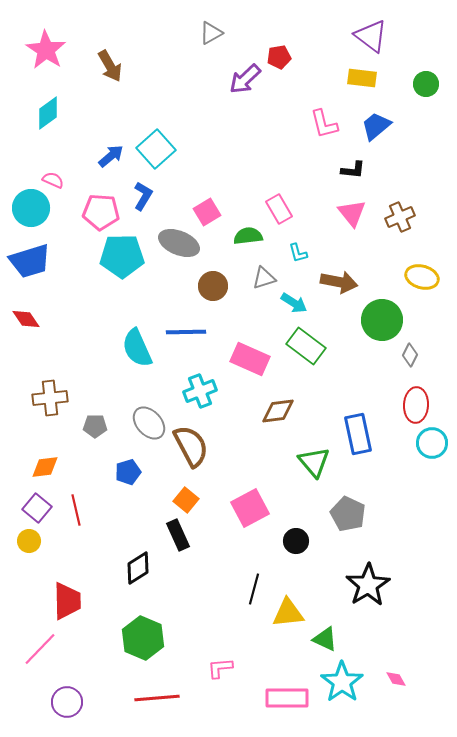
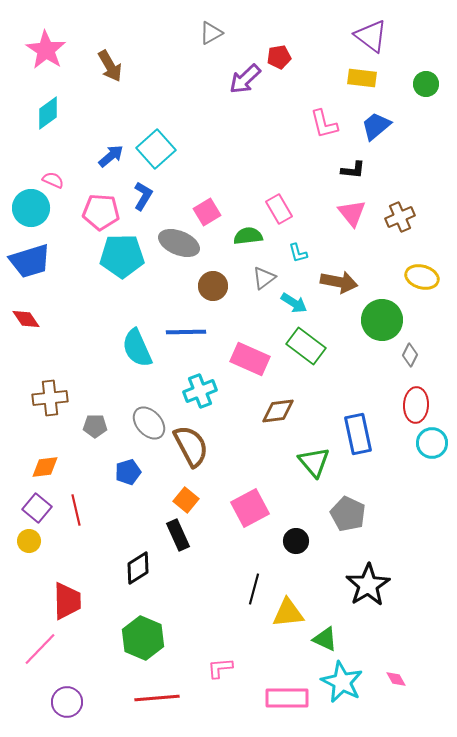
gray triangle at (264, 278): rotated 20 degrees counterclockwise
cyan star at (342, 682): rotated 9 degrees counterclockwise
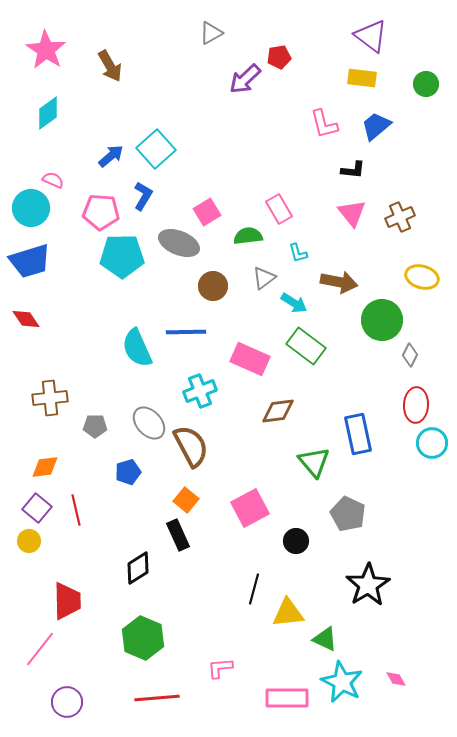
pink line at (40, 649): rotated 6 degrees counterclockwise
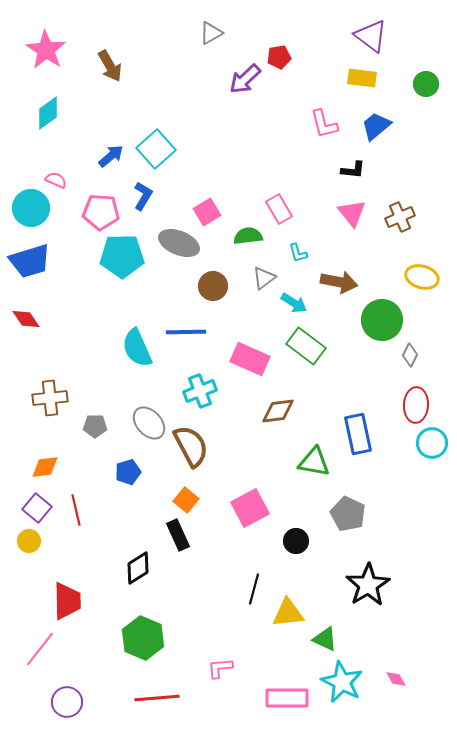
pink semicircle at (53, 180): moved 3 px right
green triangle at (314, 462): rotated 40 degrees counterclockwise
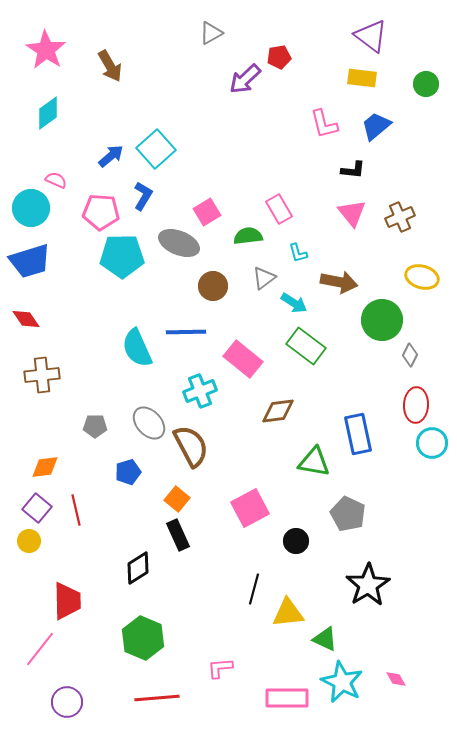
pink rectangle at (250, 359): moved 7 px left; rotated 15 degrees clockwise
brown cross at (50, 398): moved 8 px left, 23 px up
orange square at (186, 500): moved 9 px left, 1 px up
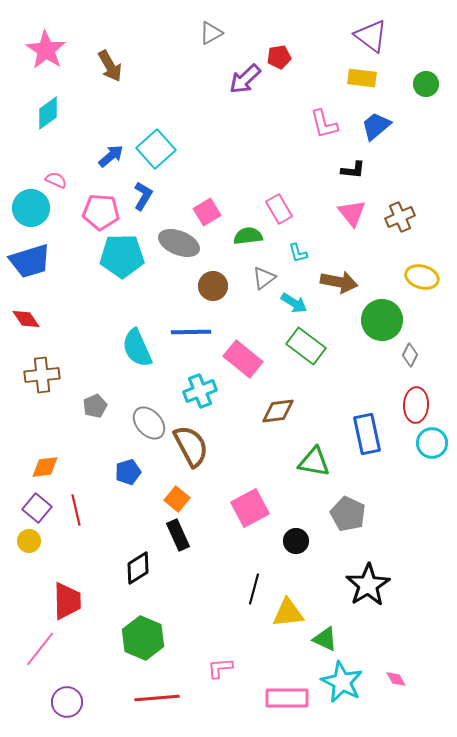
blue line at (186, 332): moved 5 px right
gray pentagon at (95, 426): moved 20 px up; rotated 25 degrees counterclockwise
blue rectangle at (358, 434): moved 9 px right
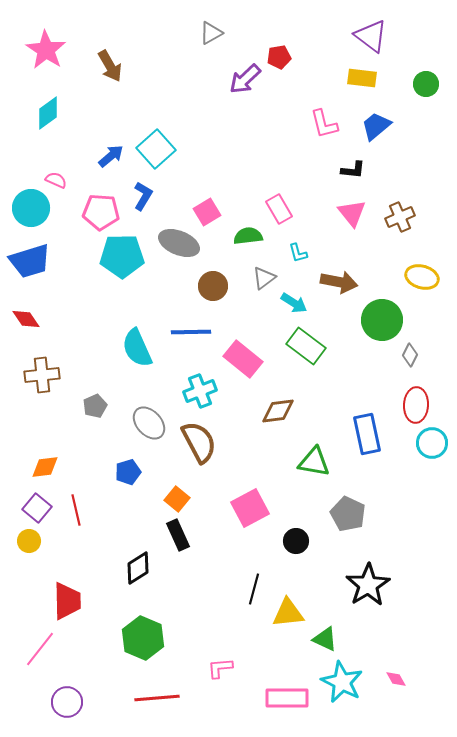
brown semicircle at (191, 446): moved 8 px right, 4 px up
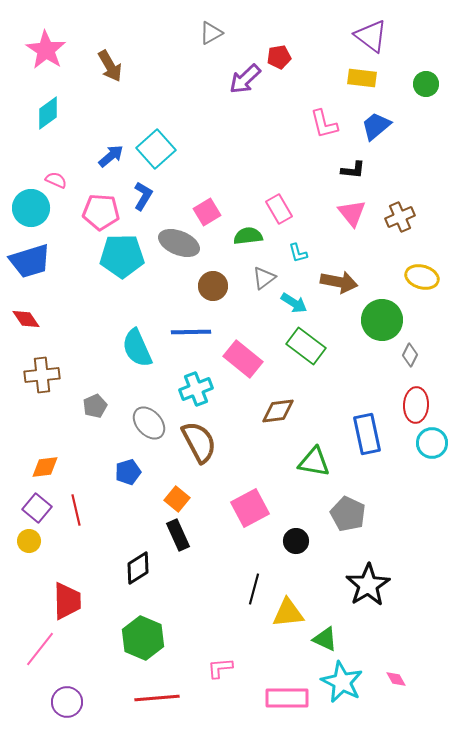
cyan cross at (200, 391): moved 4 px left, 2 px up
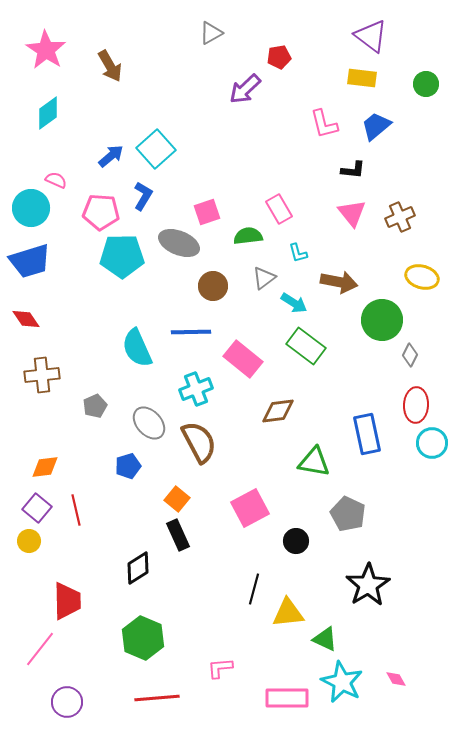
purple arrow at (245, 79): moved 10 px down
pink square at (207, 212): rotated 12 degrees clockwise
blue pentagon at (128, 472): moved 6 px up
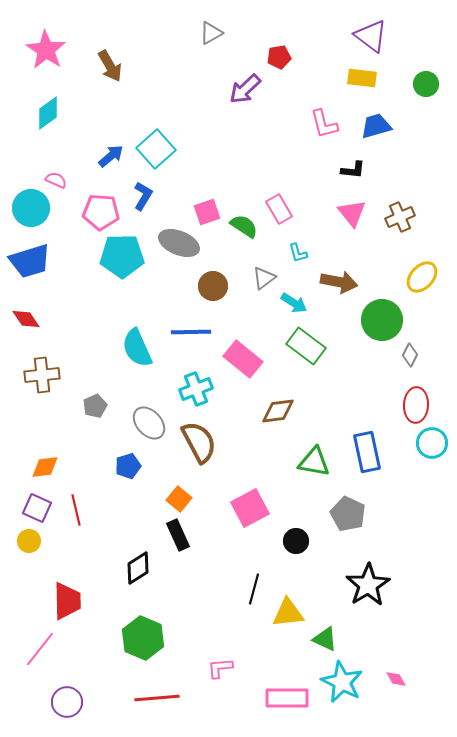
blue trapezoid at (376, 126): rotated 24 degrees clockwise
green semicircle at (248, 236): moved 4 px left, 10 px up; rotated 40 degrees clockwise
yellow ellipse at (422, 277): rotated 64 degrees counterclockwise
blue rectangle at (367, 434): moved 18 px down
orange square at (177, 499): moved 2 px right
purple square at (37, 508): rotated 16 degrees counterclockwise
